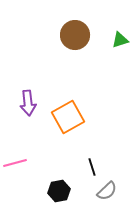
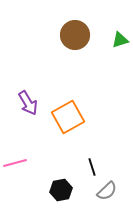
purple arrow: rotated 25 degrees counterclockwise
black hexagon: moved 2 px right, 1 px up
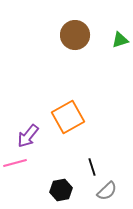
purple arrow: moved 33 px down; rotated 70 degrees clockwise
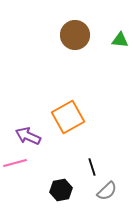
green triangle: rotated 24 degrees clockwise
purple arrow: rotated 75 degrees clockwise
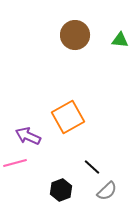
black line: rotated 30 degrees counterclockwise
black hexagon: rotated 10 degrees counterclockwise
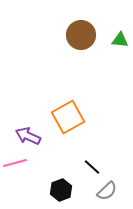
brown circle: moved 6 px right
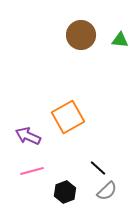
pink line: moved 17 px right, 8 px down
black line: moved 6 px right, 1 px down
black hexagon: moved 4 px right, 2 px down
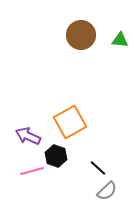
orange square: moved 2 px right, 5 px down
black hexagon: moved 9 px left, 36 px up; rotated 20 degrees counterclockwise
